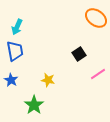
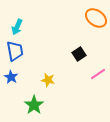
blue star: moved 3 px up
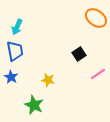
green star: rotated 12 degrees counterclockwise
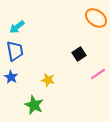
cyan arrow: rotated 28 degrees clockwise
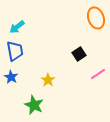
orange ellipse: rotated 35 degrees clockwise
yellow star: rotated 24 degrees clockwise
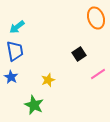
yellow star: rotated 16 degrees clockwise
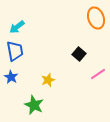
black square: rotated 16 degrees counterclockwise
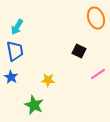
cyan arrow: rotated 21 degrees counterclockwise
black square: moved 3 px up; rotated 16 degrees counterclockwise
yellow star: rotated 24 degrees clockwise
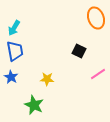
cyan arrow: moved 3 px left, 1 px down
yellow star: moved 1 px left, 1 px up
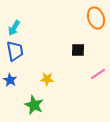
black square: moved 1 px left, 1 px up; rotated 24 degrees counterclockwise
blue star: moved 1 px left, 3 px down
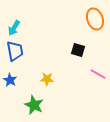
orange ellipse: moved 1 px left, 1 px down
black square: rotated 16 degrees clockwise
pink line: rotated 63 degrees clockwise
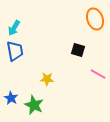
blue star: moved 1 px right, 18 px down
